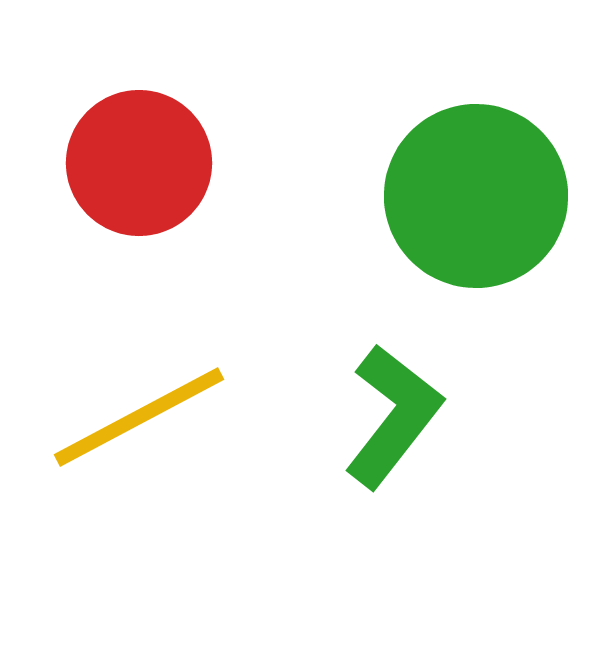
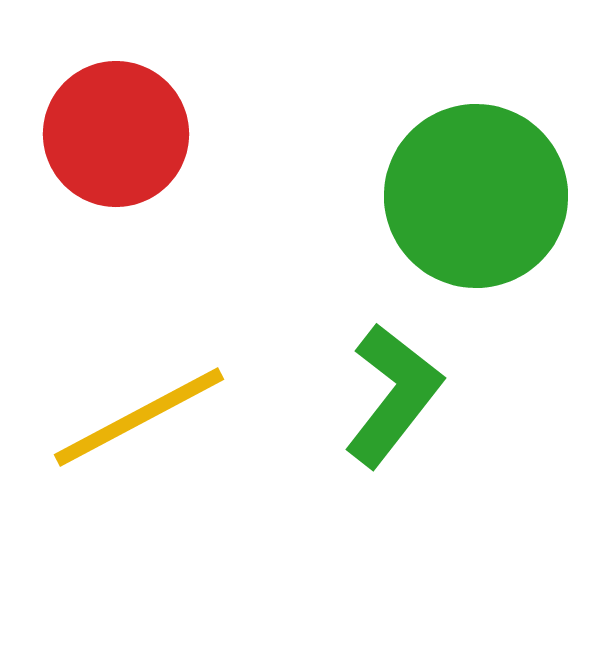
red circle: moved 23 px left, 29 px up
green L-shape: moved 21 px up
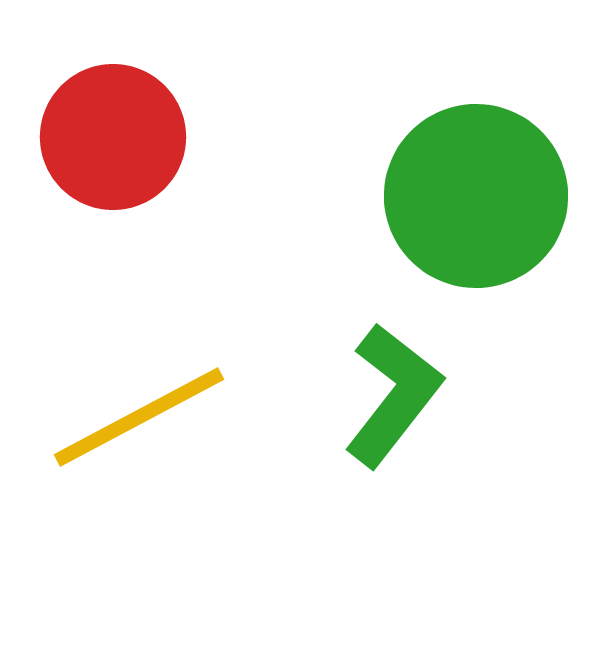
red circle: moved 3 px left, 3 px down
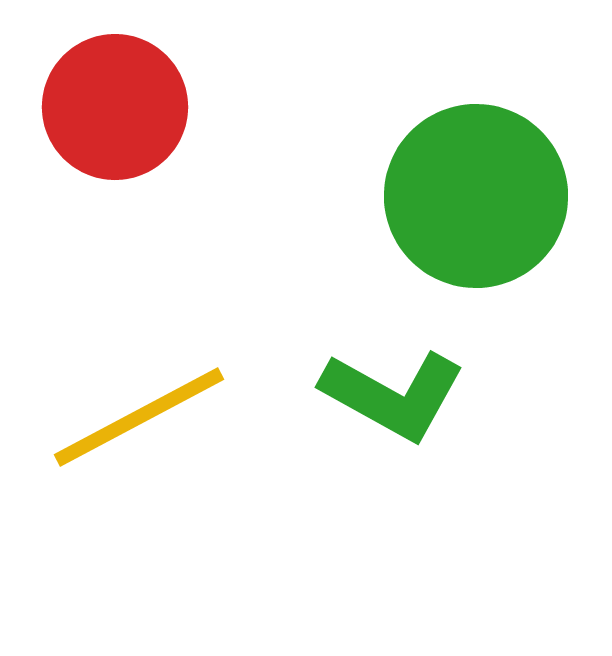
red circle: moved 2 px right, 30 px up
green L-shape: rotated 81 degrees clockwise
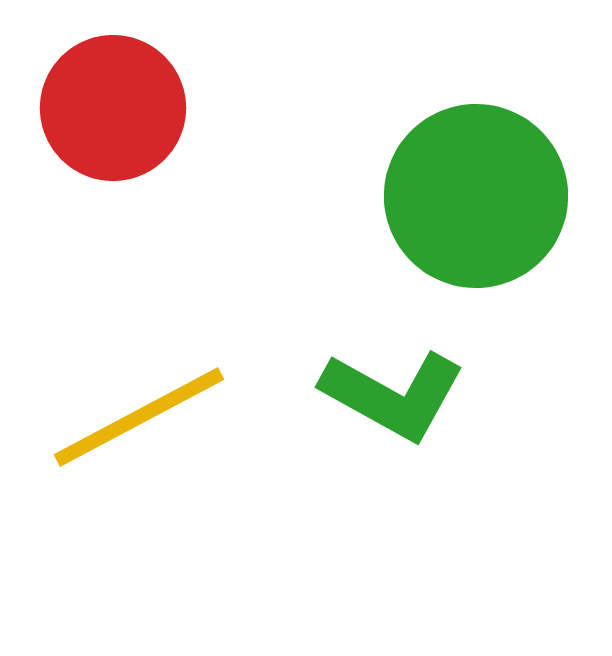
red circle: moved 2 px left, 1 px down
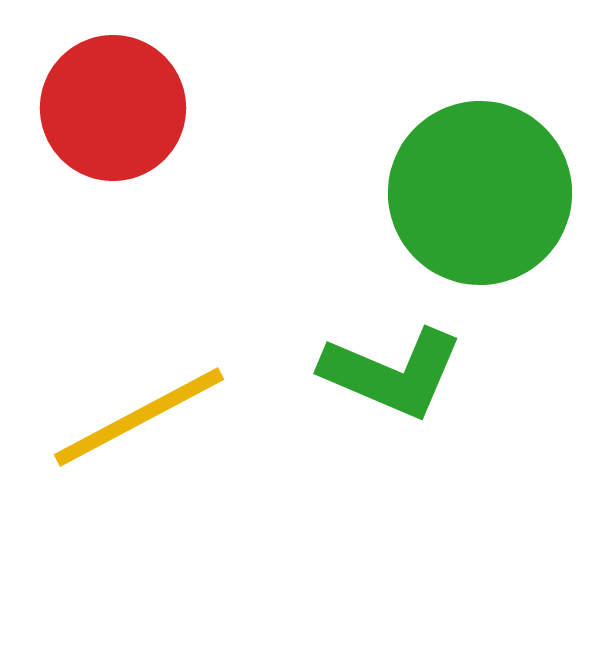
green circle: moved 4 px right, 3 px up
green L-shape: moved 1 px left, 22 px up; rotated 6 degrees counterclockwise
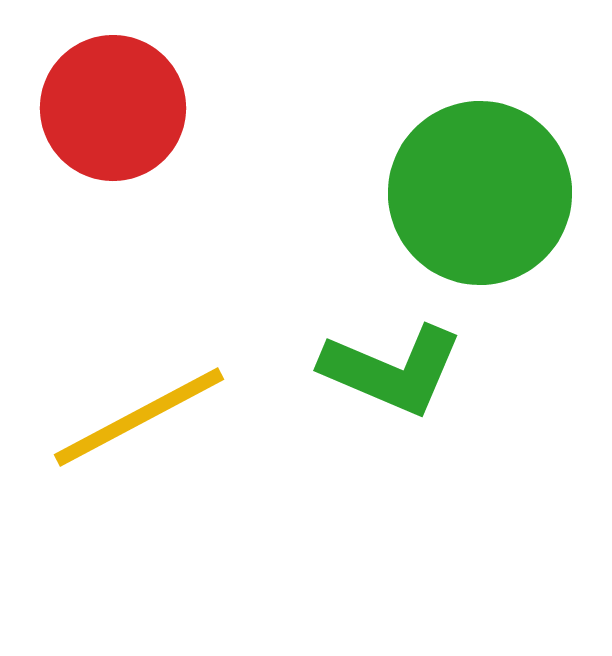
green L-shape: moved 3 px up
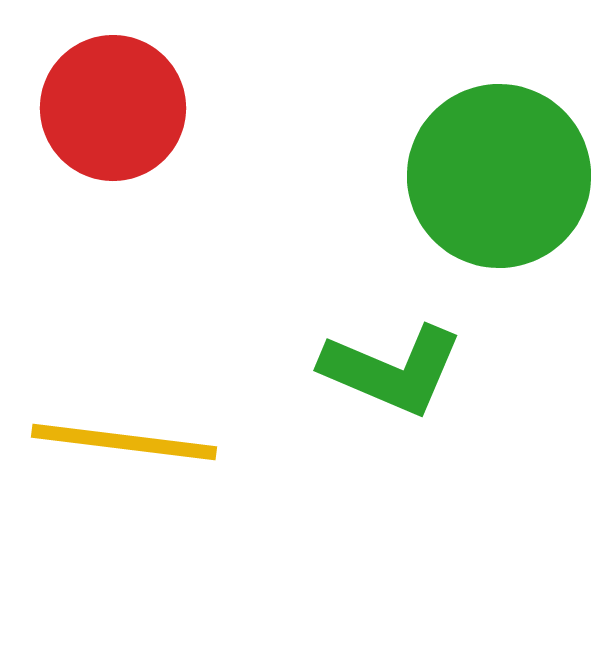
green circle: moved 19 px right, 17 px up
yellow line: moved 15 px left, 25 px down; rotated 35 degrees clockwise
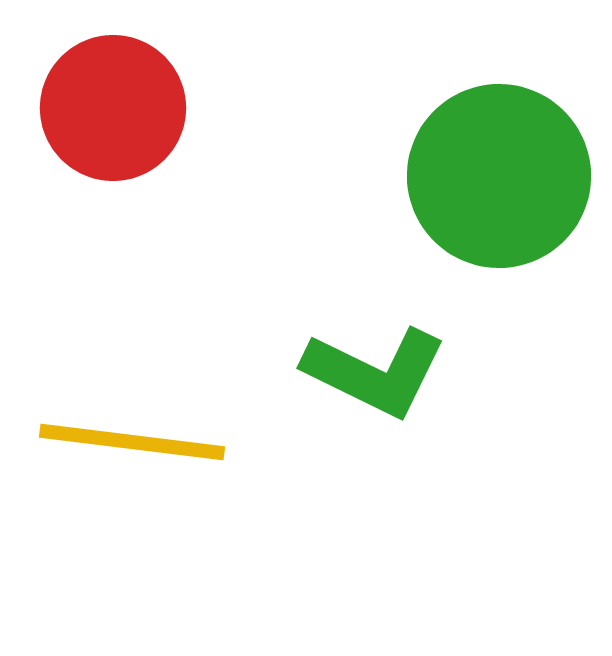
green L-shape: moved 17 px left, 2 px down; rotated 3 degrees clockwise
yellow line: moved 8 px right
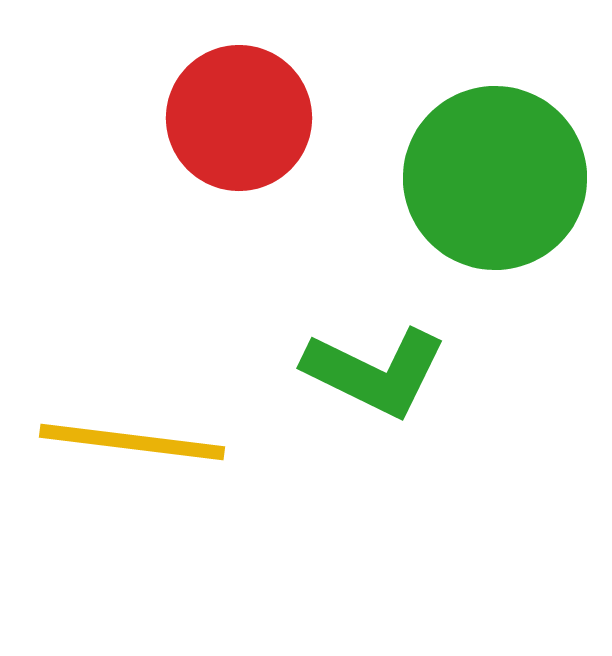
red circle: moved 126 px right, 10 px down
green circle: moved 4 px left, 2 px down
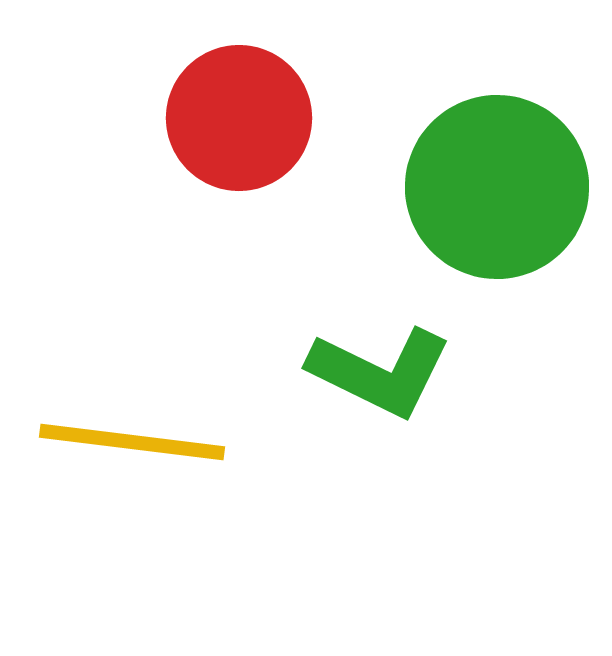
green circle: moved 2 px right, 9 px down
green L-shape: moved 5 px right
